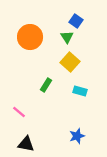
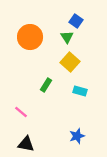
pink line: moved 2 px right
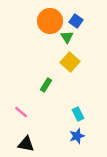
orange circle: moved 20 px right, 16 px up
cyan rectangle: moved 2 px left, 23 px down; rotated 48 degrees clockwise
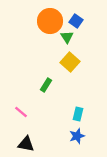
cyan rectangle: rotated 40 degrees clockwise
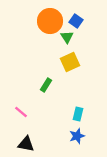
yellow square: rotated 24 degrees clockwise
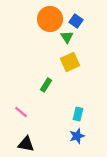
orange circle: moved 2 px up
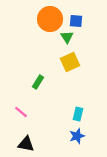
blue square: rotated 32 degrees counterclockwise
green rectangle: moved 8 px left, 3 px up
